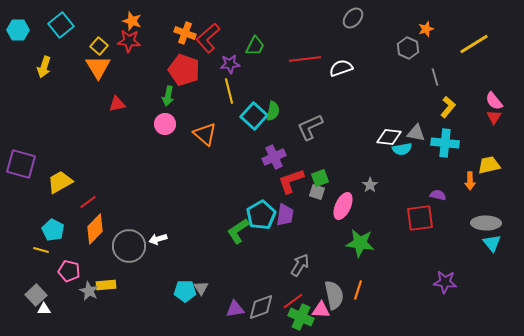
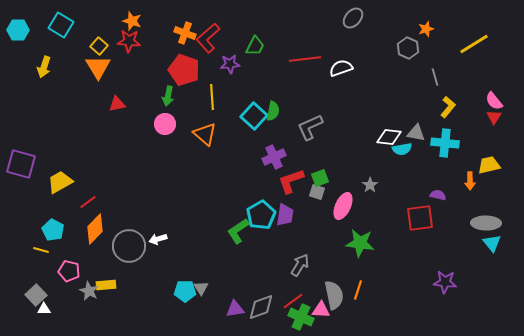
cyan square at (61, 25): rotated 20 degrees counterclockwise
yellow line at (229, 91): moved 17 px left, 6 px down; rotated 10 degrees clockwise
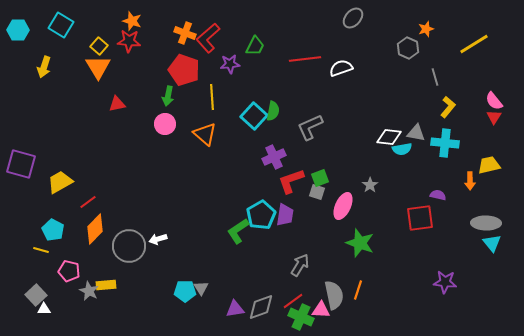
green star at (360, 243): rotated 12 degrees clockwise
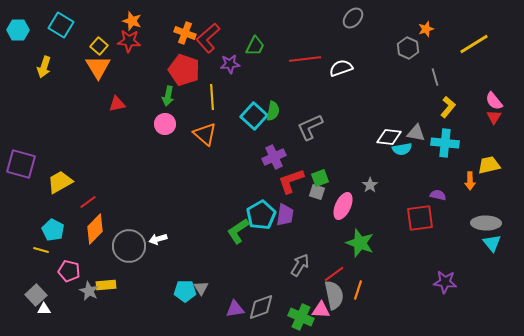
red line at (293, 301): moved 41 px right, 27 px up
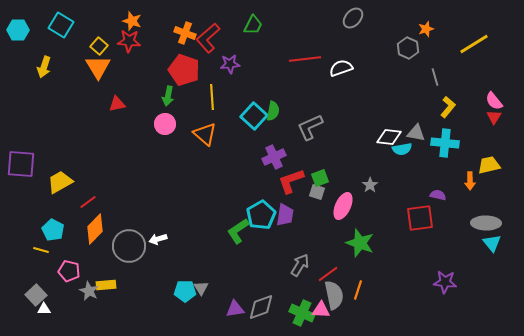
green trapezoid at (255, 46): moved 2 px left, 21 px up
purple square at (21, 164): rotated 12 degrees counterclockwise
red line at (334, 274): moved 6 px left
green cross at (301, 317): moved 1 px right, 4 px up
